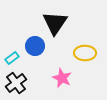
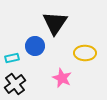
cyan rectangle: rotated 24 degrees clockwise
black cross: moved 1 px left, 1 px down
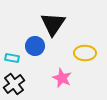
black triangle: moved 2 px left, 1 px down
cyan rectangle: rotated 24 degrees clockwise
black cross: moved 1 px left
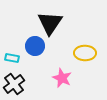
black triangle: moved 3 px left, 1 px up
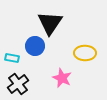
black cross: moved 4 px right
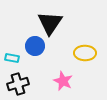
pink star: moved 1 px right, 3 px down
black cross: rotated 20 degrees clockwise
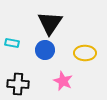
blue circle: moved 10 px right, 4 px down
cyan rectangle: moved 15 px up
black cross: rotated 20 degrees clockwise
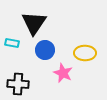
black triangle: moved 16 px left
pink star: moved 8 px up
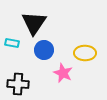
blue circle: moved 1 px left
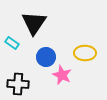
cyan rectangle: rotated 24 degrees clockwise
blue circle: moved 2 px right, 7 px down
pink star: moved 1 px left, 2 px down
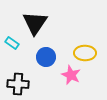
black triangle: moved 1 px right
pink star: moved 9 px right
